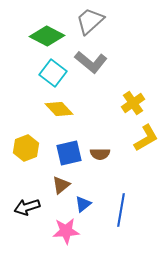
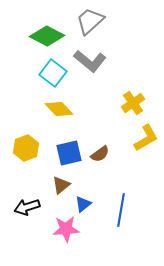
gray L-shape: moved 1 px left, 1 px up
brown semicircle: rotated 36 degrees counterclockwise
pink star: moved 2 px up
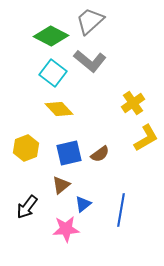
green diamond: moved 4 px right
black arrow: rotated 35 degrees counterclockwise
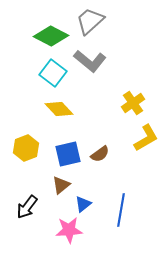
blue square: moved 1 px left, 1 px down
pink star: moved 3 px right, 1 px down
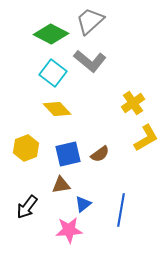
green diamond: moved 2 px up
yellow diamond: moved 2 px left
brown triangle: rotated 30 degrees clockwise
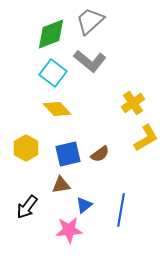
green diamond: rotated 48 degrees counterclockwise
yellow hexagon: rotated 10 degrees counterclockwise
blue triangle: moved 1 px right, 1 px down
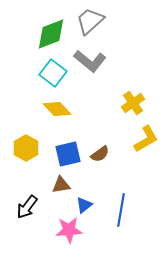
yellow L-shape: moved 1 px down
